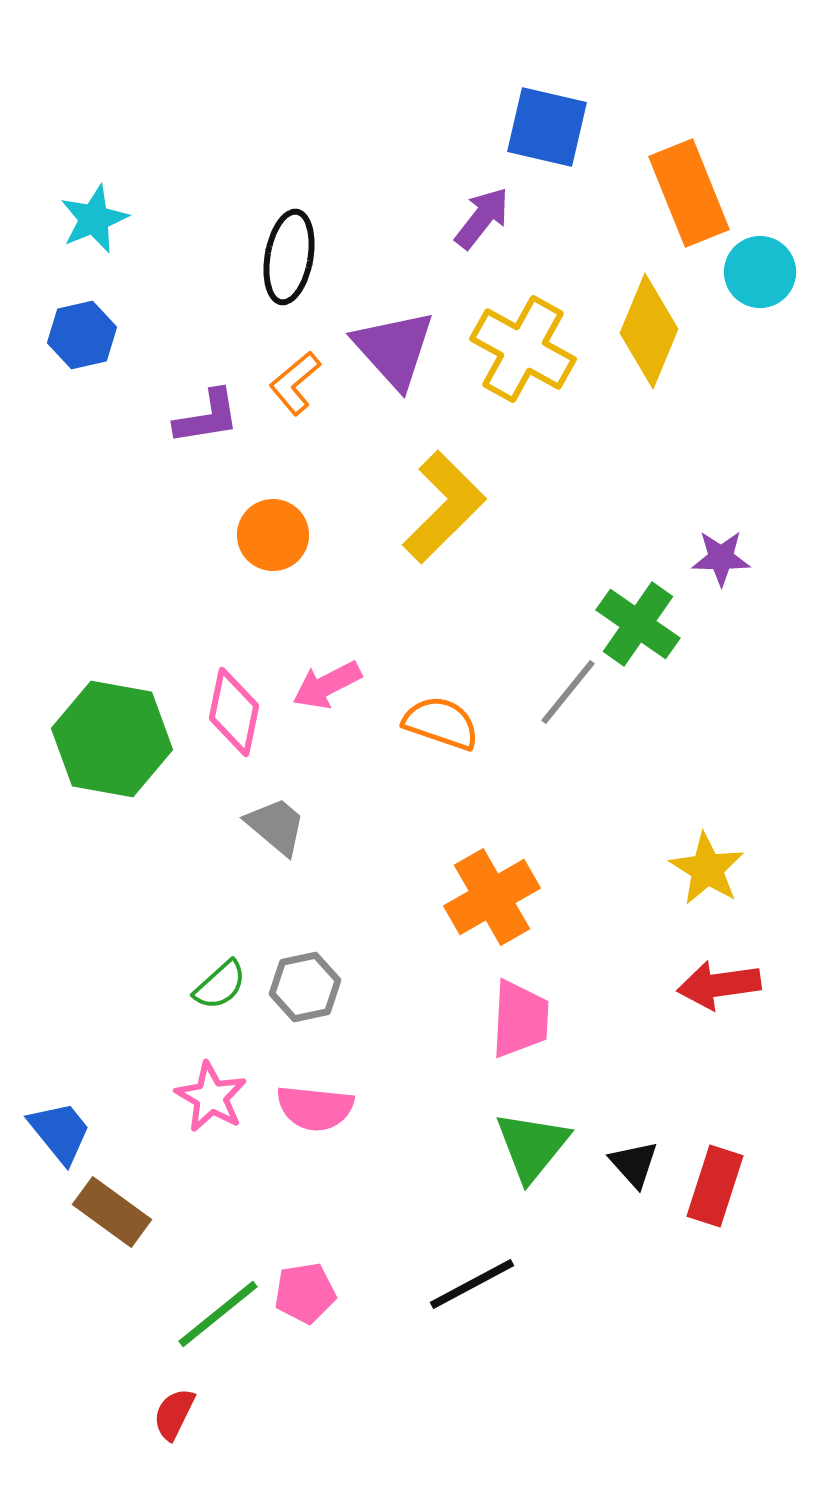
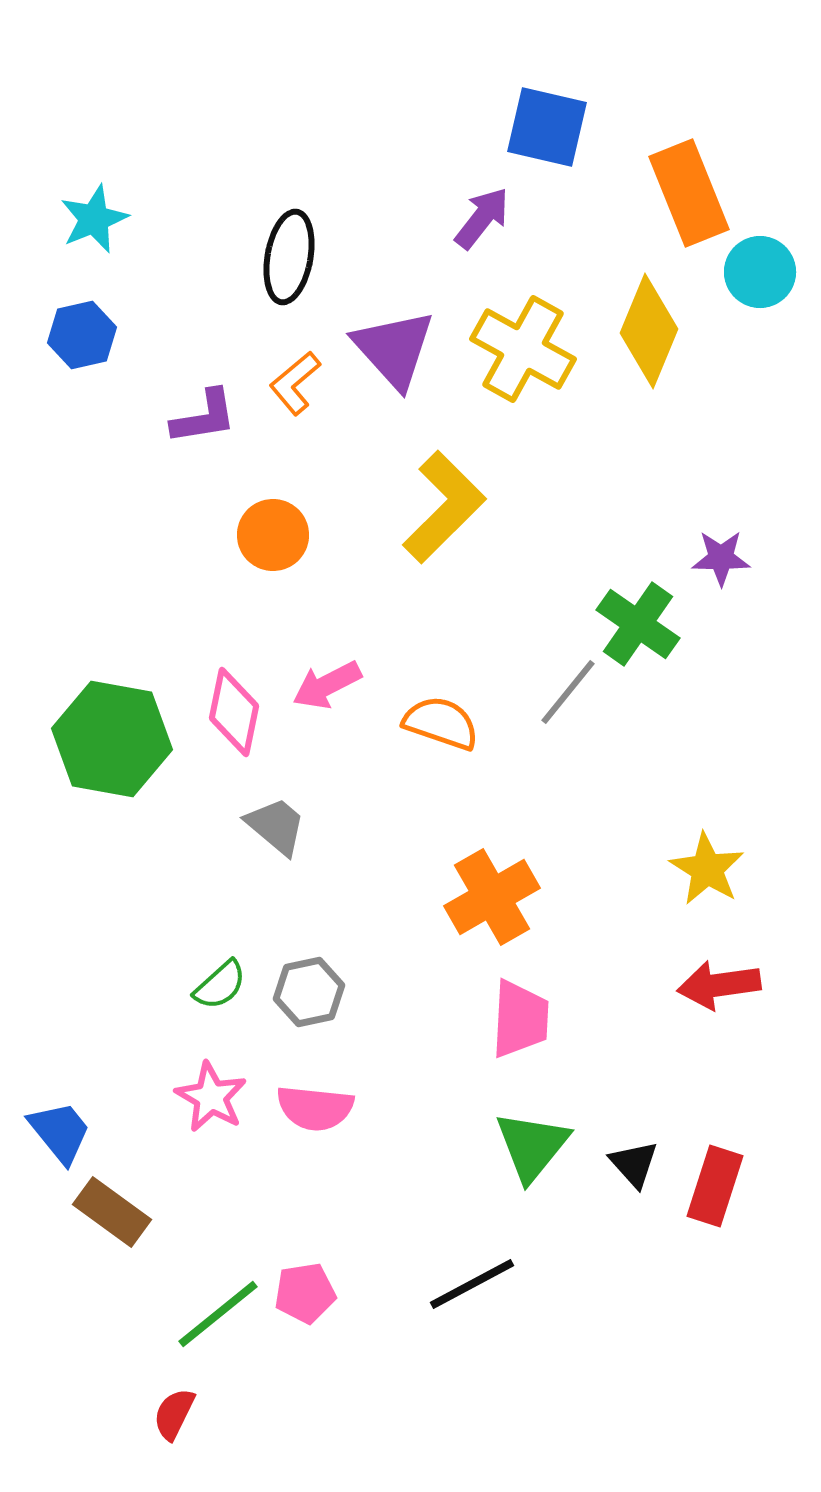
purple L-shape: moved 3 px left
gray hexagon: moved 4 px right, 5 px down
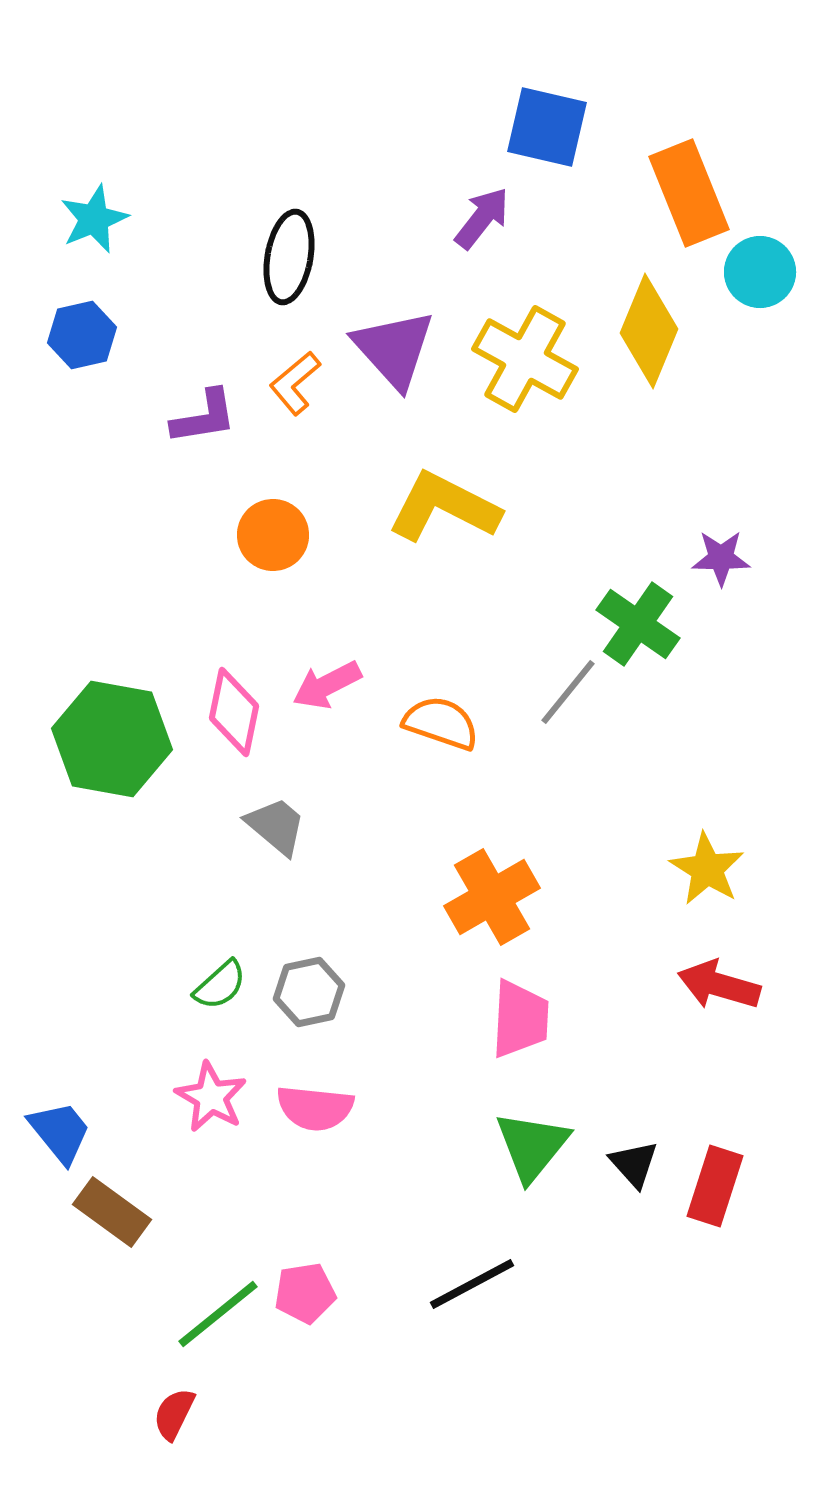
yellow cross: moved 2 px right, 10 px down
yellow L-shape: rotated 108 degrees counterclockwise
red arrow: rotated 24 degrees clockwise
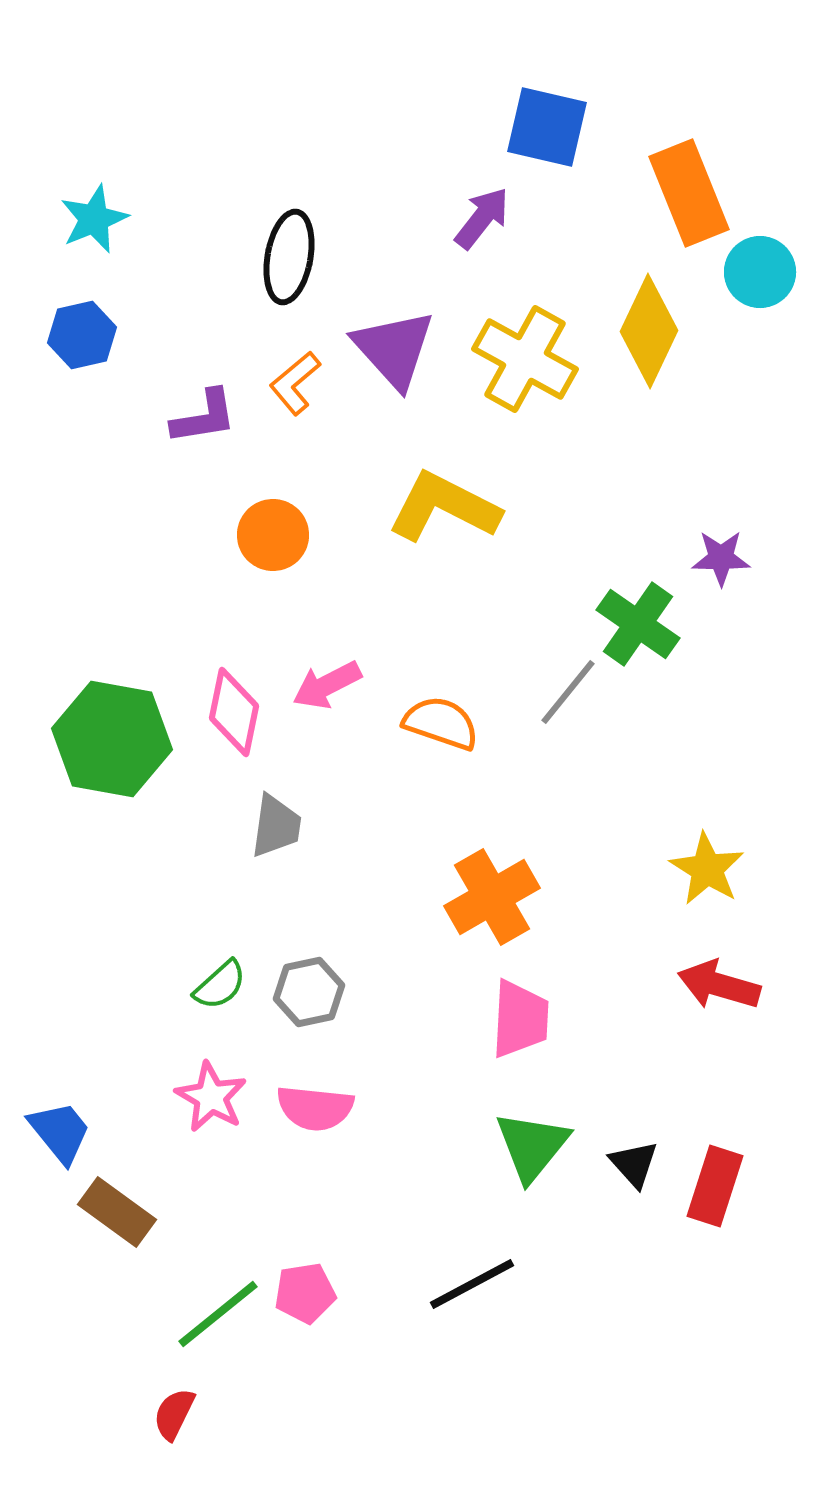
yellow diamond: rotated 3 degrees clockwise
gray trapezoid: rotated 58 degrees clockwise
brown rectangle: moved 5 px right
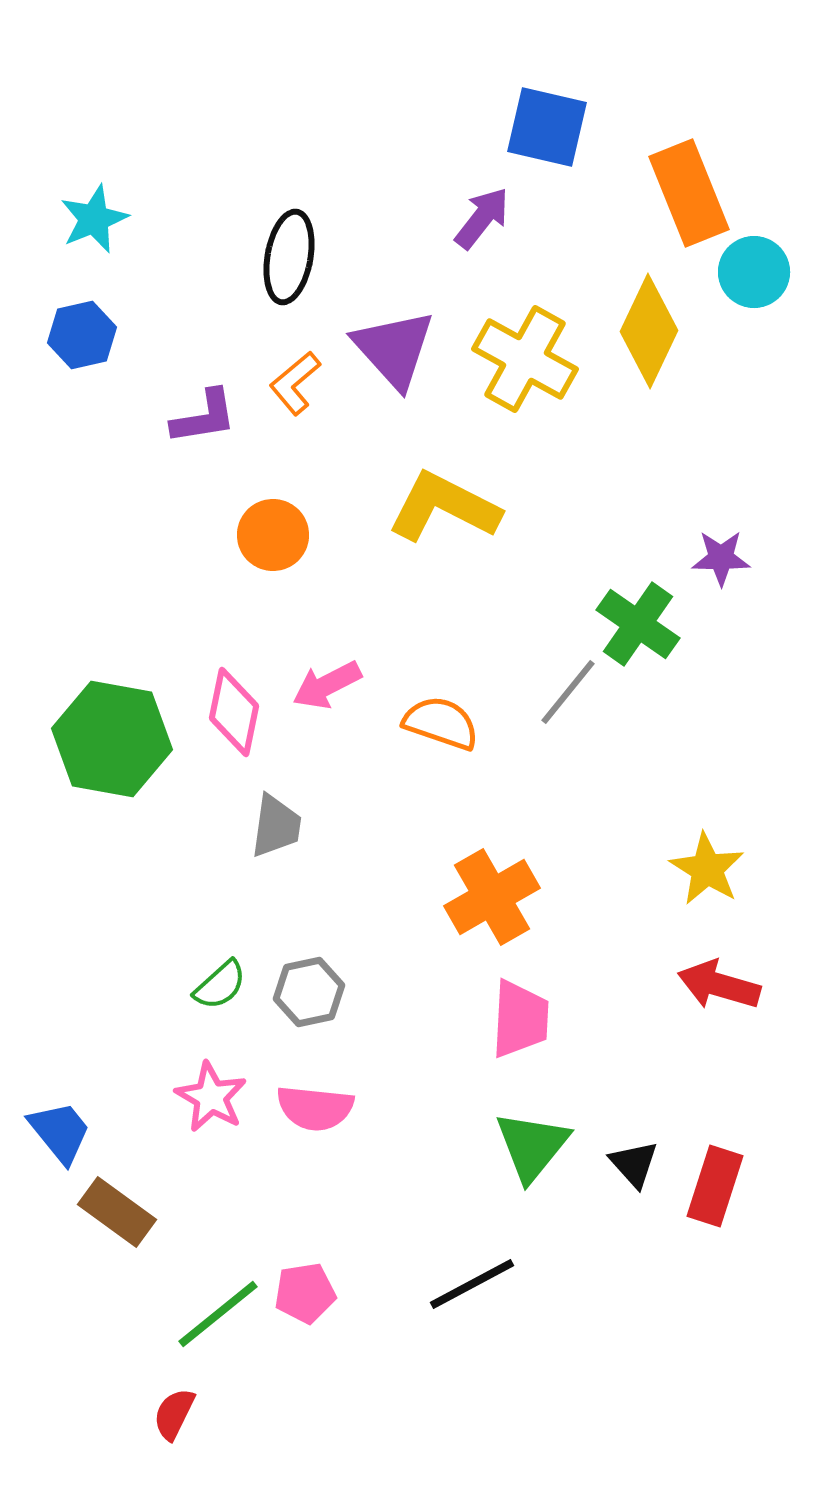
cyan circle: moved 6 px left
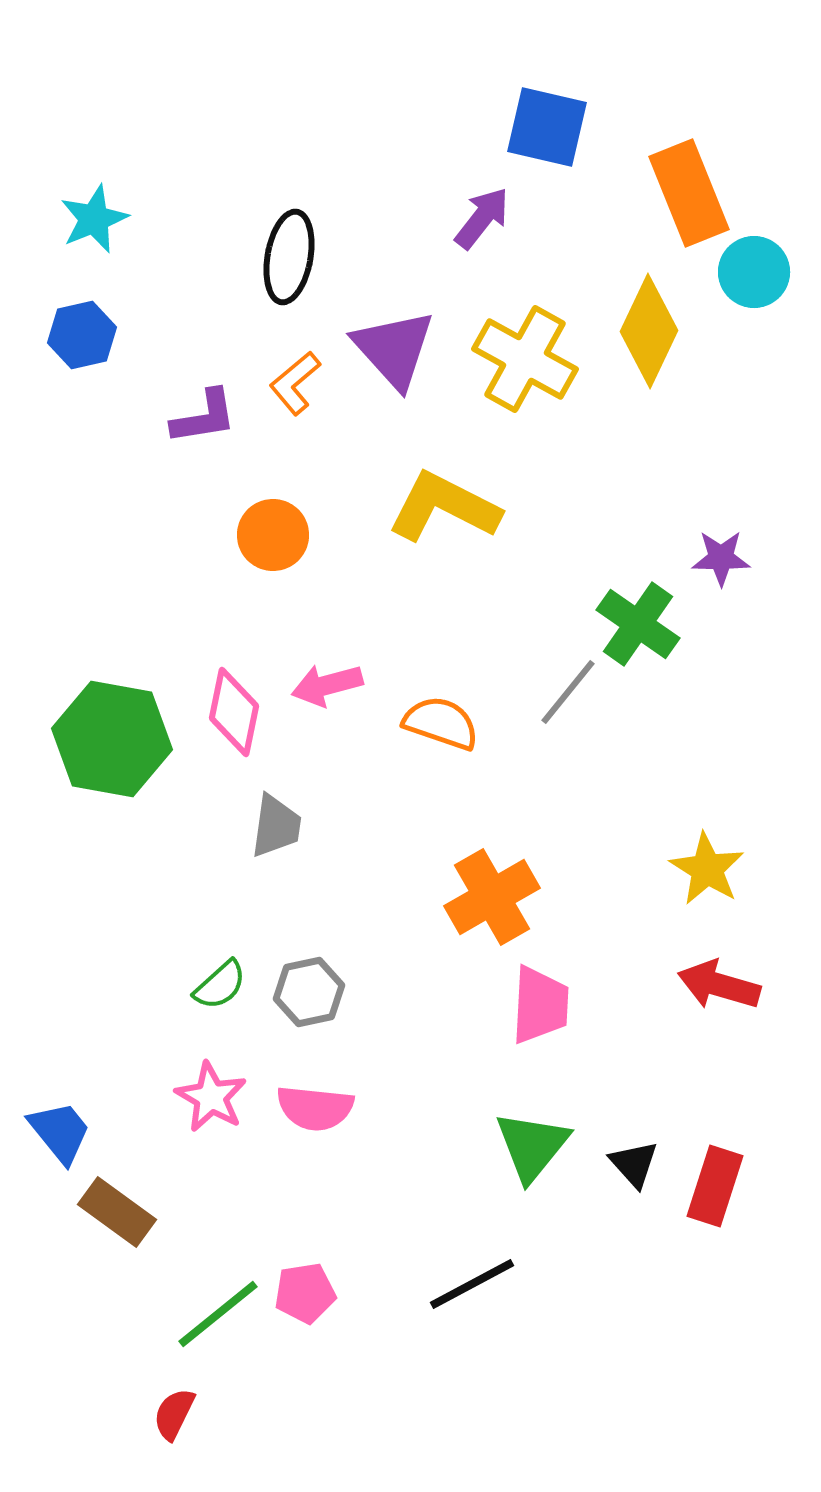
pink arrow: rotated 12 degrees clockwise
pink trapezoid: moved 20 px right, 14 px up
